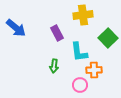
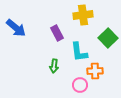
orange cross: moved 1 px right, 1 px down
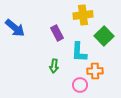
blue arrow: moved 1 px left
green square: moved 4 px left, 2 px up
cyan L-shape: rotated 10 degrees clockwise
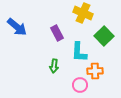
yellow cross: moved 2 px up; rotated 30 degrees clockwise
blue arrow: moved 2 px right, 1 px up
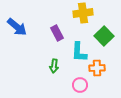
yellow cross: rotated 30 degrees counterclockwise
orange cross: moved 2 px right, 3 px up
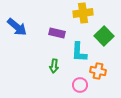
purple rectangle: rotated 49 degrees counterclockwise
orange cross: moved 1 px right, 3 px down; rotated 14 degrees clockwise
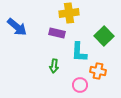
yellow cross: moved 14 px left
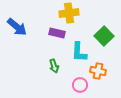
green arrow: rotated 24 degrees counterclockwise
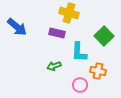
yellow cross: rotated 24 degrees clockwise
green arrow: rotated 88 degrees clockwise
